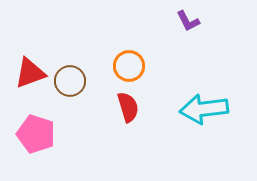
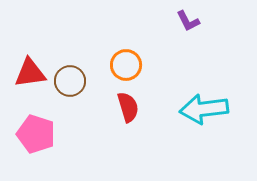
orange circle: moved 3 px left, 1 px up
red triangle: rotated 12 degrees clockwise
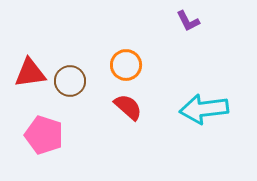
red semicircle: rotated 32 degrees counterclockwise
pink pentagon: moved 8 px right, 1 px down
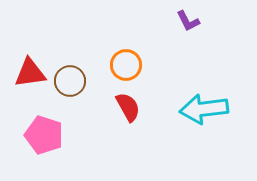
red semicircle: rotated 20 degrees clockwise
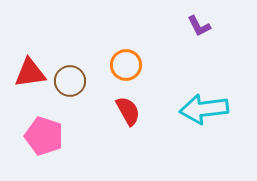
purple L-shape: moved 11 px right, 5 px down
red semicircle: moved 4 px down
pink pentagon: moved 1 px down
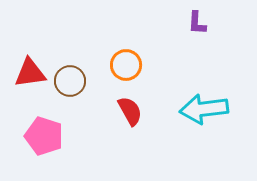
purple L-shape: moved 2 px left, 3 px up; rotated 30 degrees clockwise
red semicircle: moved 2 px right
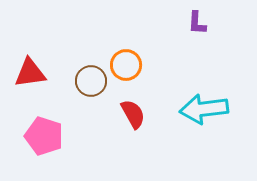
brown circle: moved 21 px right
red semicircle: moved 3 px right, 3 px down
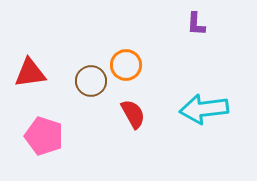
purple L-shape: moved 1 px left, 1 px down
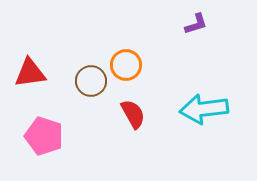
purple L-shape: rotated 110 degrees counterclockwise
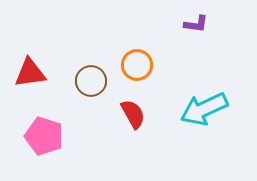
purple L-shape: rotated 25 degrees clockwise
orange circle: moved 11 px right
cyan arrow: rotated 18 degrees counterclockwise
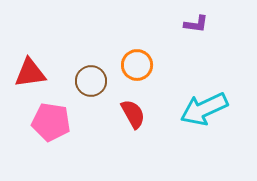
pink pentagon: moved 7 px right, 14 px up; rotated 9 degrees counterclockwise
